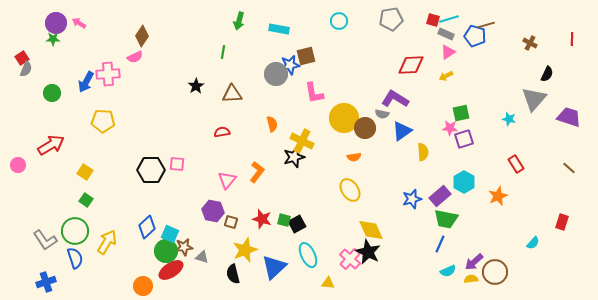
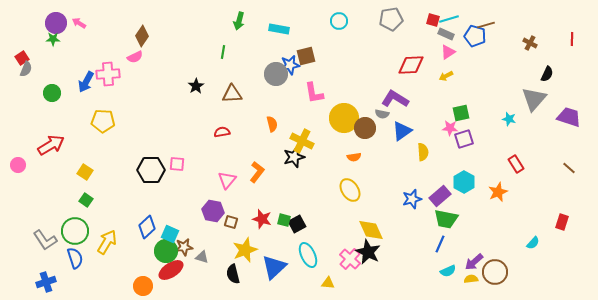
orange star at (498, 196): moved 4 px up
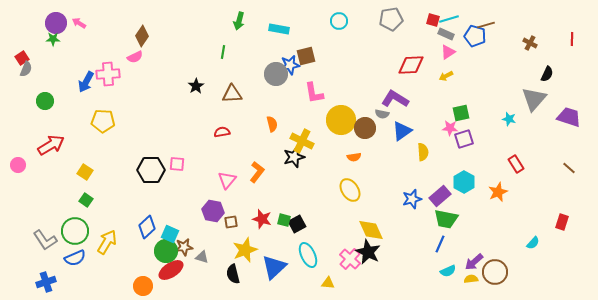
green circle at (52, 93): moved 7 px left, 8 px down
yellow circle at (344, 118): moved 3 px left, 2 px down
brown square at (231, 222): rotated 24 degrees counterclockwise
blue semicircle at (75, 258): rotated 85 degrees clockwise
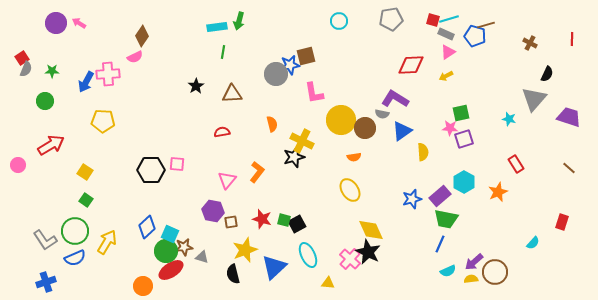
cyan rectangle at (279, 29): moved 62 px left, 2 px up; rotated 18 degrees counterclockwise
green star at (53, 39): moved 1 px left, 32 px down
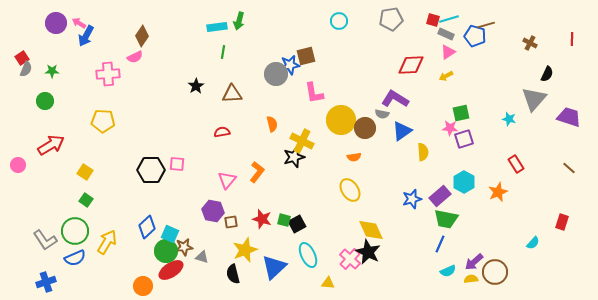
blue arrow at (86, 82): moved 46 px up
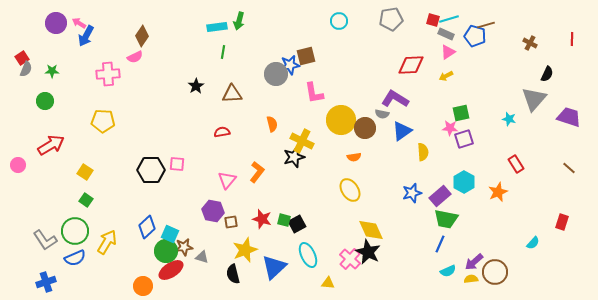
blue star at (412, 199): moved 6 px up
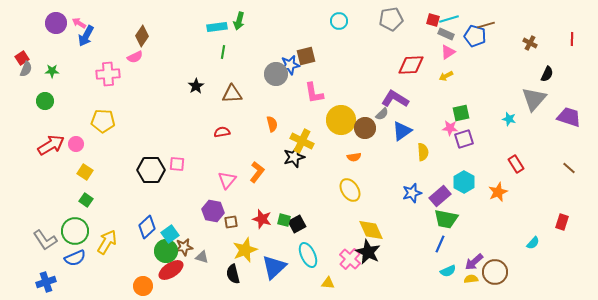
gray semicircle at (382, 114): rotated 56 degrees counterclockwise
pink circle at (18, 165): moved 58 px right, 21 px up
cyan square at (170, 234): rotated 30 degrees clockwise
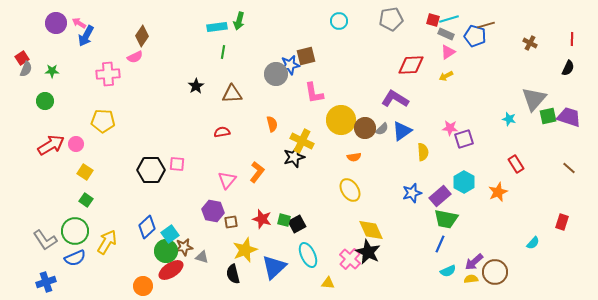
black semicircle at (547, 74): moved 21 px right, 6 px up
green square at (461, 113): moved 87 px right, 3 px down
gray semicircle at (382, 114): moved 15 px down
